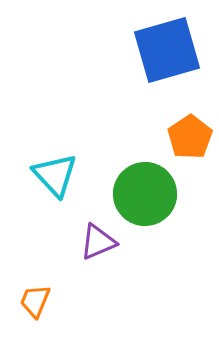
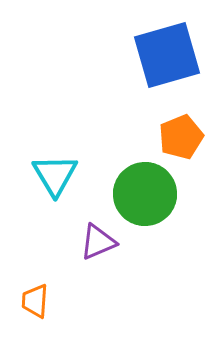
blue square: moved 5 px down
orange pentagon: moved 9 px left; rotated 12 degrees clockwise
cyan triangle: rotated 12 degrees clockwise
orange trapezoid: rotated 18 degrees counterclockwise
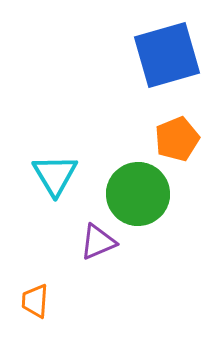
orange pentagon: moved 4 px left, 2 px down
green circle: moved 7 px left
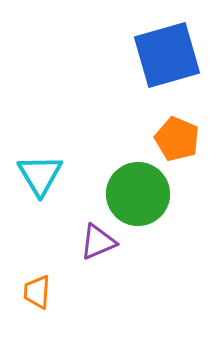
orange pentagon: rotated 27 degrees counterclockwise
cyan triangle: moved 15 px left
orange trapezoid: moved 2 px right, 9 px up
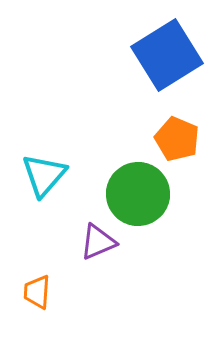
blue square: rotated 16 degrees counterclockwise
cyan triangle: moved 4 px right; rotated 12 degrees clockwise
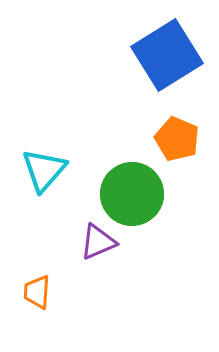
cyan triangle: moved 5 px up
green circle: moved 6 px left
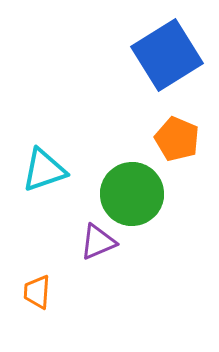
cyan triangle: rotated 30 degrees clockwise
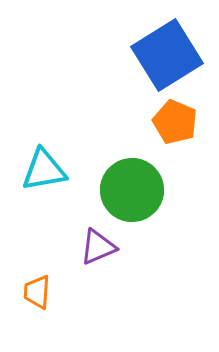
orange pentagon: moved 2 px left, 17 px up
cyan triangle: rotated 9 degrees clockwise
green circle: moved 4 px up
purple triangle: moved 5 px down
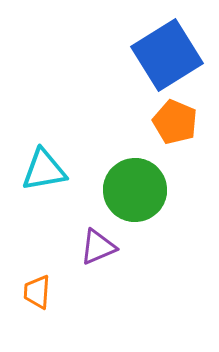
green circle: moved 3 px right
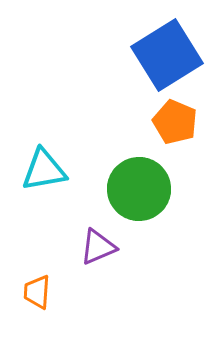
green circle: moved 4 px right, 1 px up
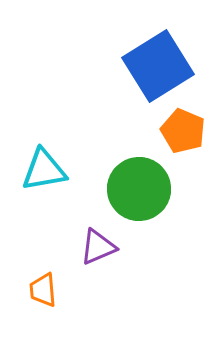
blue square: moved 9 px left, 11 px down
orange pentagon: moved 8 px right, 9 px down
orange trapezoid: moved 6 px right, 2 px up; rotated 9 degrees counterclockwise
